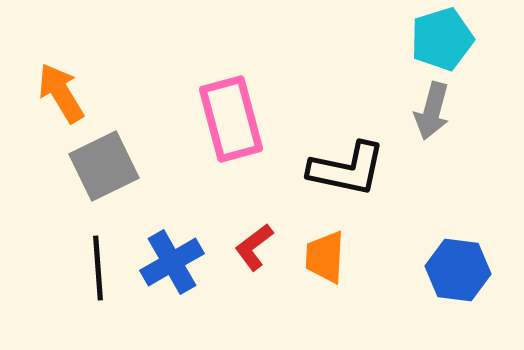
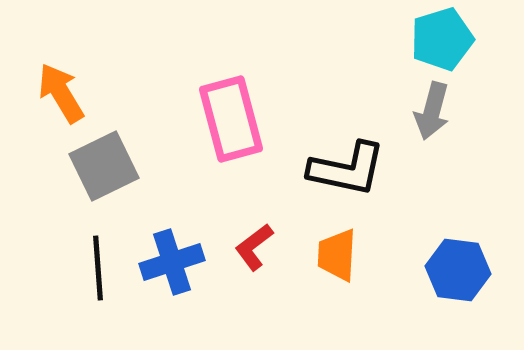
orange trapezoid: moved 12 px right, 2 px up
blue cross: rotated 12 degrees clockwise
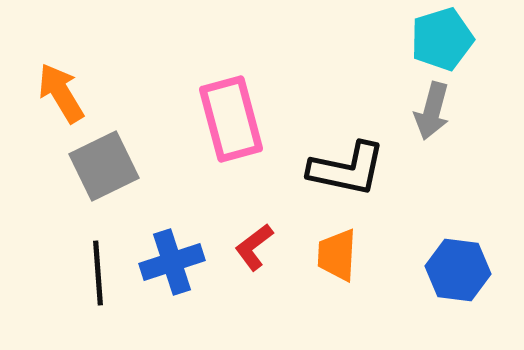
black line: moved 5 px down
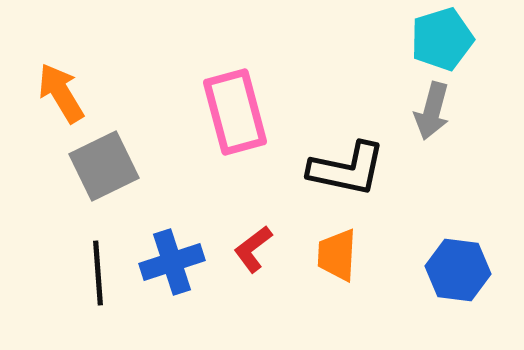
pink rectangle: moved 4 px right, 7 px up
red L-shape: moved 1 px left, 2 px down
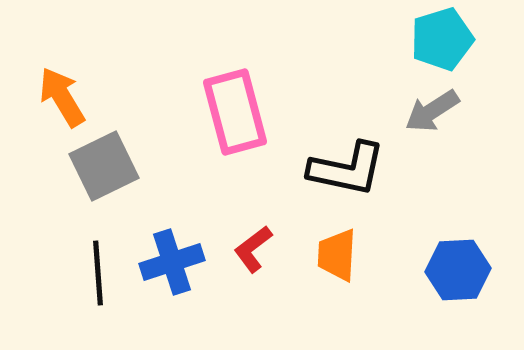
orange arrow: moved 1 px right, 4 px down
gray arrow: rotated 42 degrees clockwise
blue hexagon: rotated 10 degrees counterclockwise
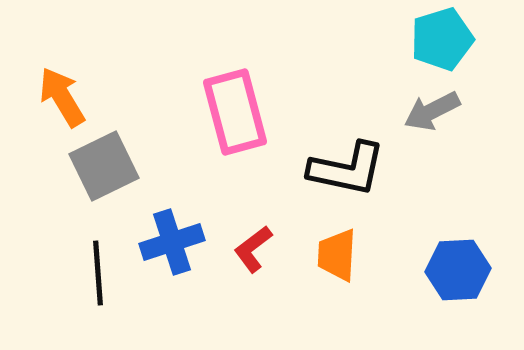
gray arrow: rotated 6 degrees clockwise
blue cross: moved 20 px up
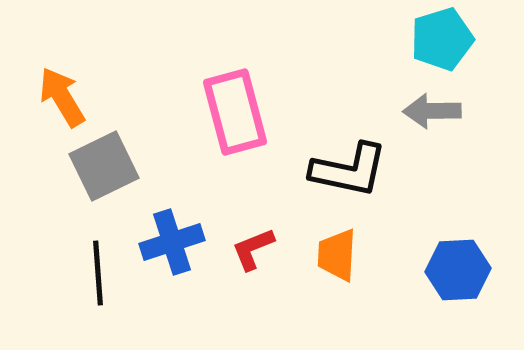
gray arrow: rotated 26 degrees clockwise
black L-shape: moved 2 px right, 1 px down
red L-shape: rotated 15 degrees clockwise
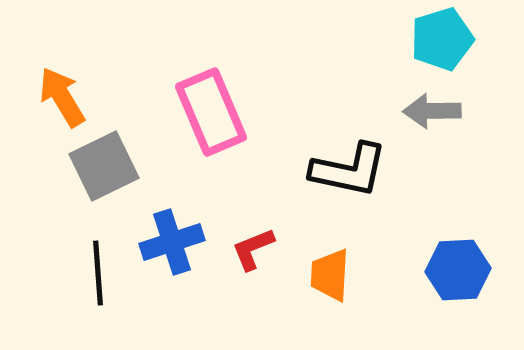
pink rectangle: moved 24 px left; rotated 8 degrees counterclockwise
orange trapezoid: moved 7 px left, 20 px down
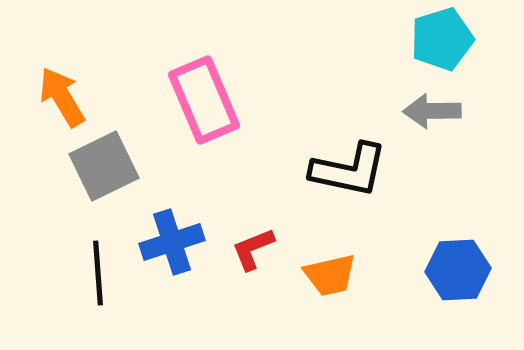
pink rectangle: moved 7 px left, 12 px up
orange trapezoid: rotated 106 degrees counterclockwise
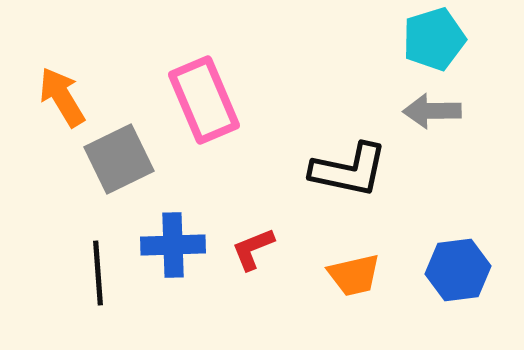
cyan pentagon: moved 8 px left
gray square: moved 15 px right, 7 px up
blue cross: moved 1 px right, 3 px down; rotated 16 degrees clockwise
blue hexagon: rotated 4 degrees counterclockwise
orange trapezoid: moved 24 px right
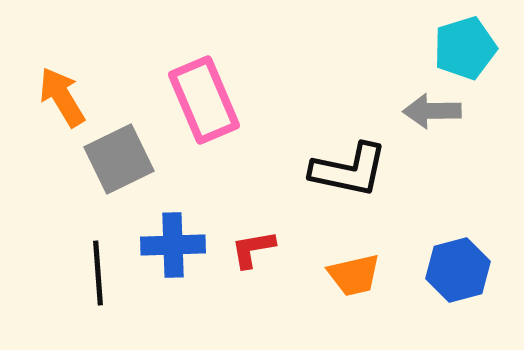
cyan pentagon: moved 31 px right, 9 px down
red L-shape: rotated 12 degrees clockwise
blue hexagon: rotated 8 degrees counterclockwise
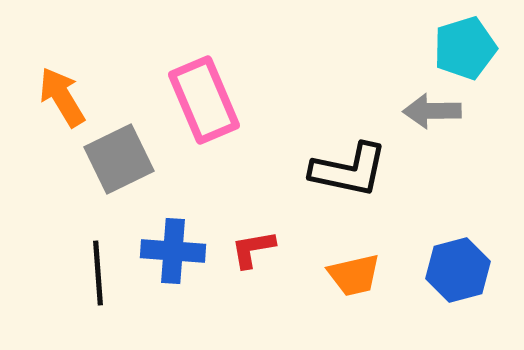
blue cross: moved 6 px down; rotated 6 degrees clockwise
